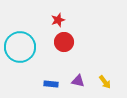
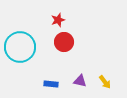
purple triangle: moved 2 px right
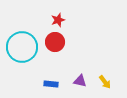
red circle: moved 9 px left
cyan circle: moved 2 px right
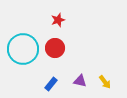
red circle: moved 6 px down
cyan circle: moved 1 px right, 2 px down
blue rectangle: rotated 56 degrees counterclockwise
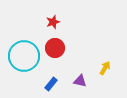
red star: moved 5 px left, 2 px down
cyan circle: moved 1 px right, 7 px down
yellow arrow: moved 14 px up; rotated 112 degrees counterclockwise
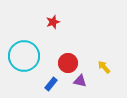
red circle: moved 13 px right, 15 px down
yellow arrow: moved 1 px left, 1 px up; rotated 72 degrees counterclockwise
